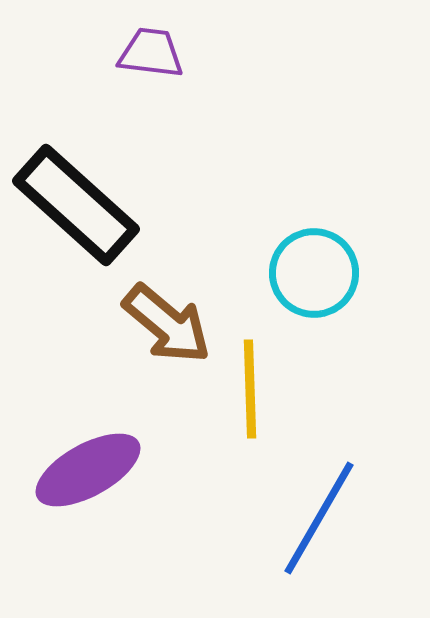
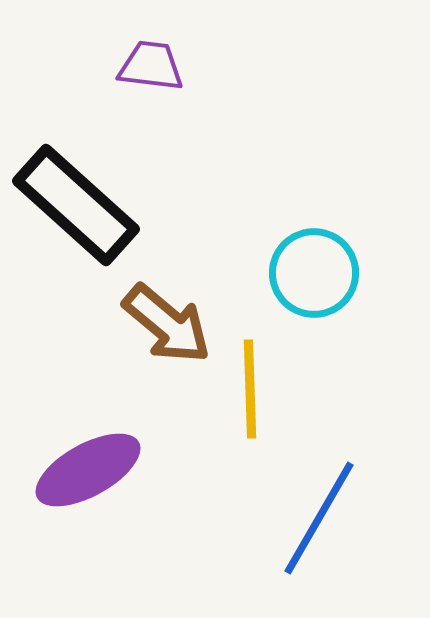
purple trapezoid: moved 13 px down
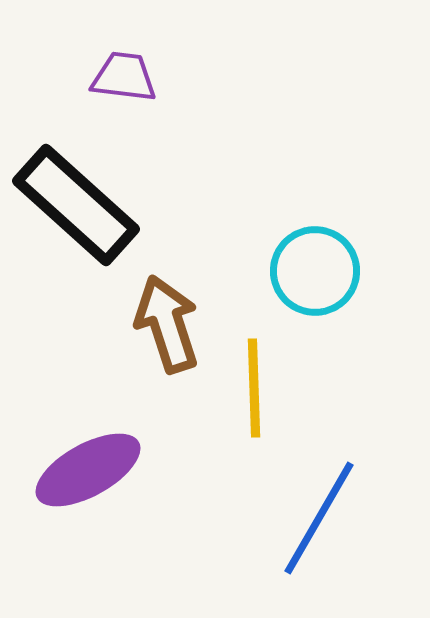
purple trapezoid: moved 27 px left, 11 px down
cyan circle: moved 1 px right, 2 px up
brown arrow: rotated 148 degrees counterclockwise
yellow line: moved 4 px right, 1 px up
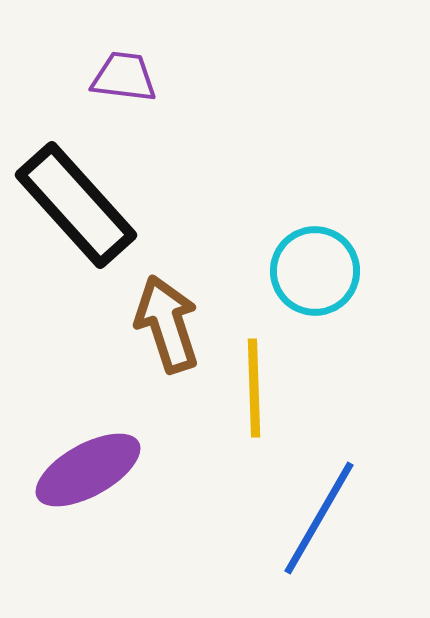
black rectangle: rotated 6 degrees clockwise
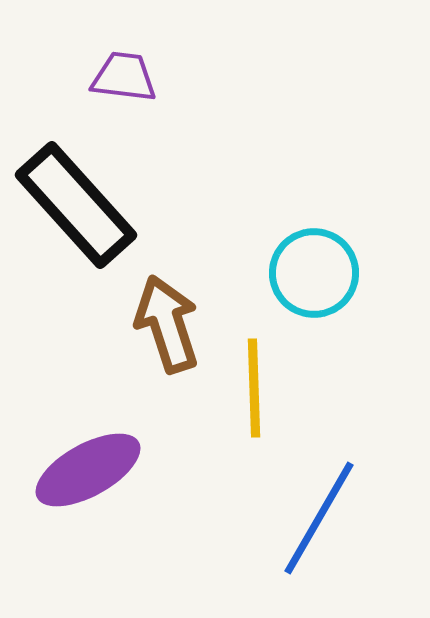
cyan circle: moved 1 px left, 2 px down
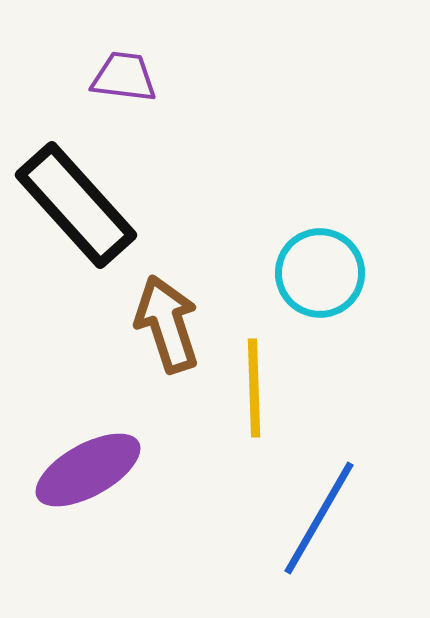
cyan circle: moved 6 px right
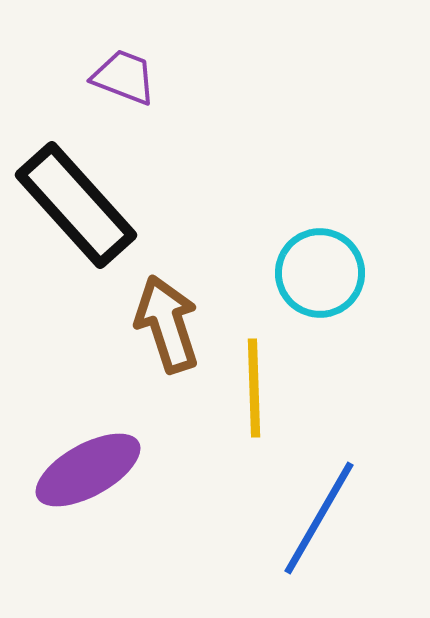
purple trapezoid: rotated 14 degrees clockwise
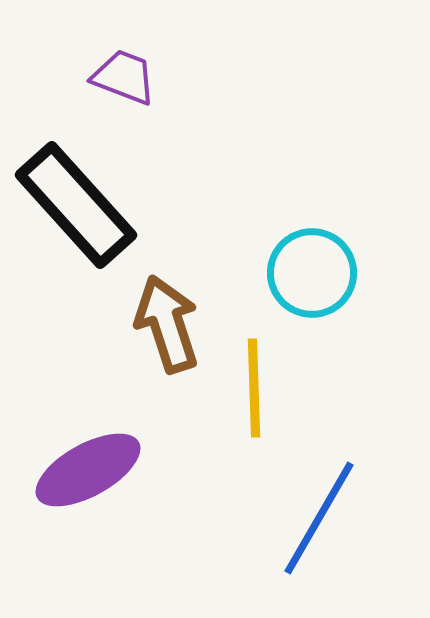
cyan circle: moved 8 px left
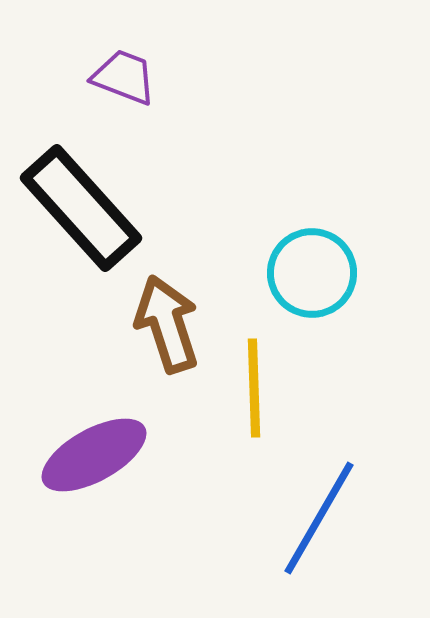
black rectangle: moved 5 px right, 3 px down
purple ellipse: moved 6 px right, 15 px up
